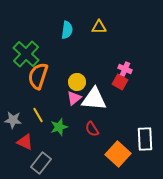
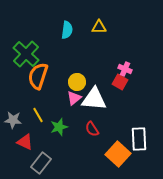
white rectangle: moved 6 px left
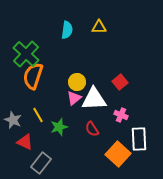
pink cross: moved 4 px left, 46 px down
orange semicircle: moved 5 px left
red square: rotated 21 degrees clockwise
white triangle: rotated 8 degrees counterclockwise
gray star: rotated 18 degrees clockwise
